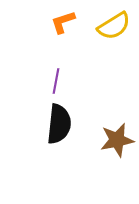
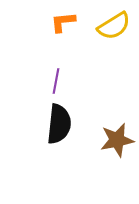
orange L-shape: rotated 12 degrees clockwise
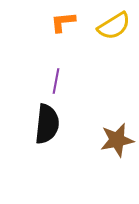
black semicircle: moved 12 px left
